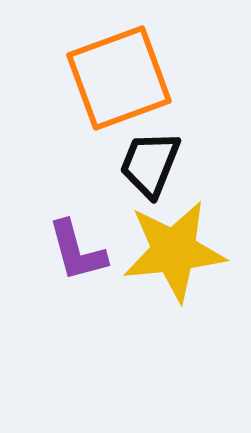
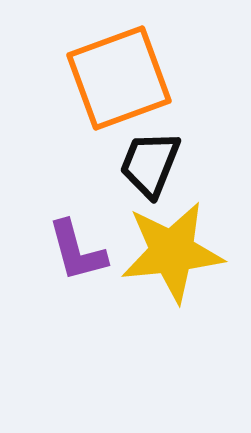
yellow star: moved 2 px left, 1 px down
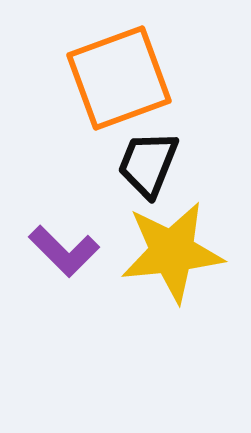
black trapezoid: moved 2 px left
purple L-shape: moved 13 px left; rotated 30 degrees counterclockwise
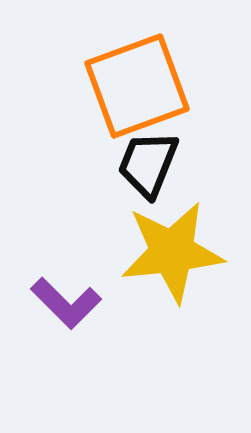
orange square: moved 18 px right, 8 px down
purple L-shape: moved 2 px right, 52 px down
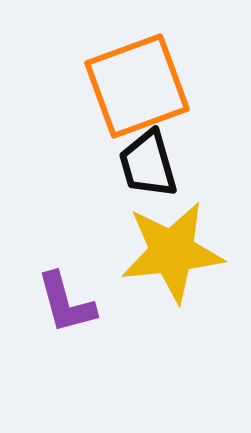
black trapezoid: rotated 38 degrees counterclockwise
purple L-shape: rotated 30 degrees clockwise
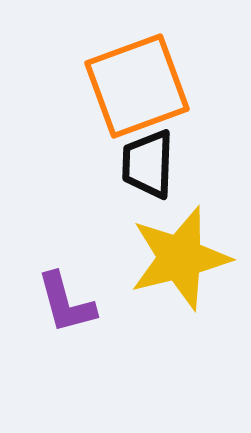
black trapezoid: rotated 18 degrees clockwise
yellow star: moved 8 px right, 6 px down; rotated 8 degrees counterclockwise
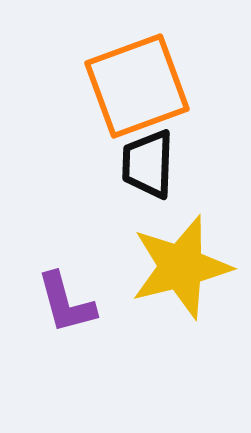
yellow star: moved 1 px right, 9 px down
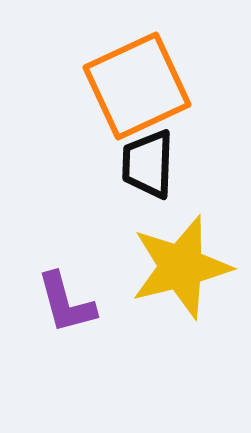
orange square: rotated 5 degrees counterclockwise
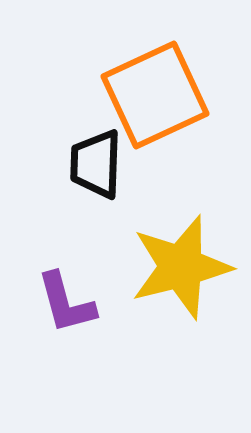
orange square: moved 18 px right, 9 px down
black trapezoid: moved 52 px left
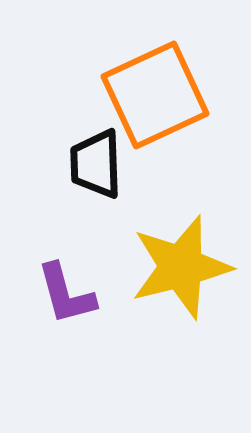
black trapezoid: rotated 4 degrees counterclockwise
purple L-shape: moved 9 px up
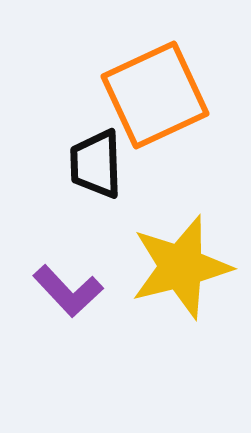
purple L-shape: moved 2 px right, 3 px up; rotated 28 degrees counterclockwise
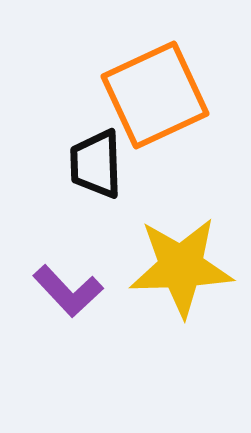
yellow star: rotated 12 degrees clockwise
